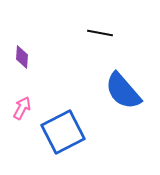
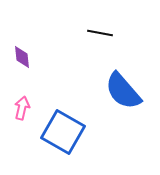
purple diamond: rotated 10 degrees counterclockwise
pink arrow: rotated 15 degrees counterclockwise
blue square: rotated 33 degrees counterclockwise
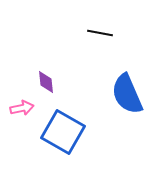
purple diamond: moved 24 px right, 25 px down
blue semicircle: moved 4 px right, 3 px down; rotated 18 degrees clockwise
pink arrow: rotated 65 degrees clockwise
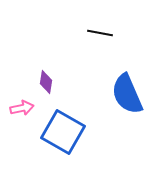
purple diamond: rotated 15 degrees clockwise
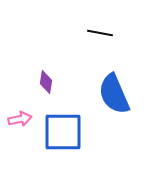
blue semicircle: moved 13 px left
pink arrow: moved 2 px left, 11 px down
blue square: rotated 30 degrees counterclockwise
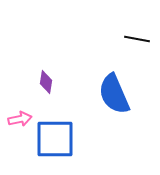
black line: moved 37 px right, 6 px down
blue square: moved 8 px left, 7 px down
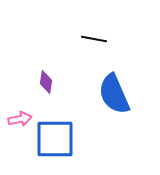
black line: moved 43 px left
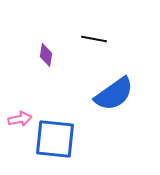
purple diamond: moved 27 px up
blue semicircle: rotated 102 degrees counterclockwise
blue square: rotated 6 degrees clockwise
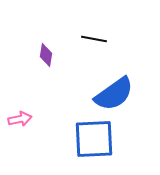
blue square: moved 39 px right; rotated 9 degrees counterclockwise
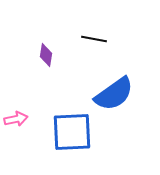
pink arrow: moved 4 px left
blue square: moved 22 px left, 7 px up
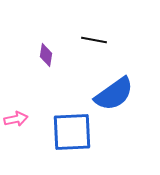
black line: moved 1 px down
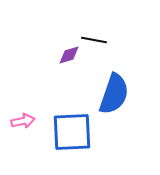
purple diamond: moved 23 px right; rotated 65 degrees clockwise
blue semicircle: rotated 36 degrees counterclockwise
pink arrow: moved 7 px right, 2 px down
